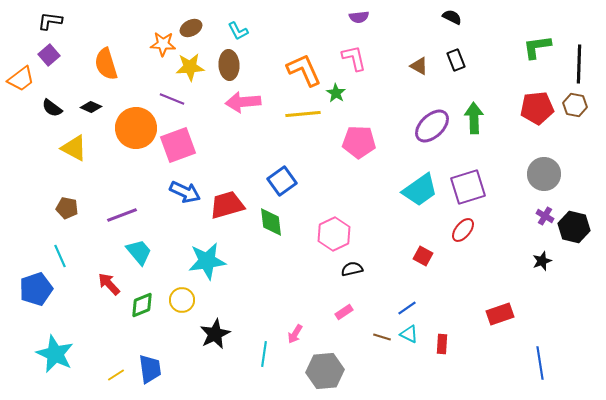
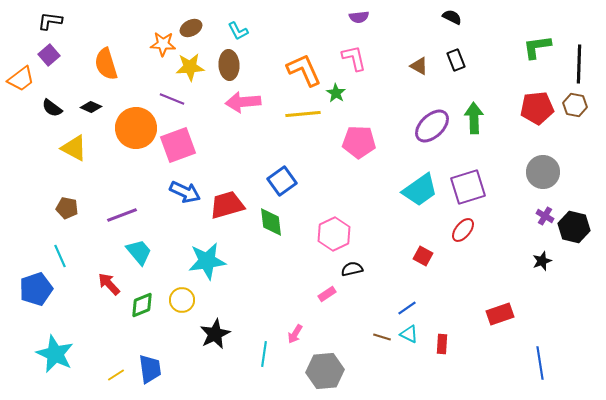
gray circle at (544, 174): moved 1 px left, 2 px up
pink rectangle at (344, 312): moved 17 px left, 18 px up
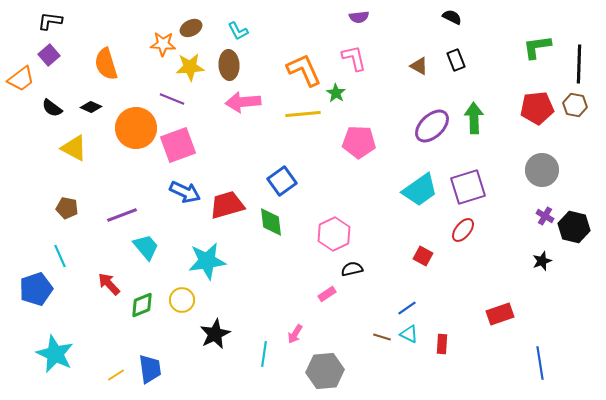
gray circle at (543, 172): moved 1 px left, 2 px up
cyan trapezoid at (139, 252): moved 7 px right, 5 px up
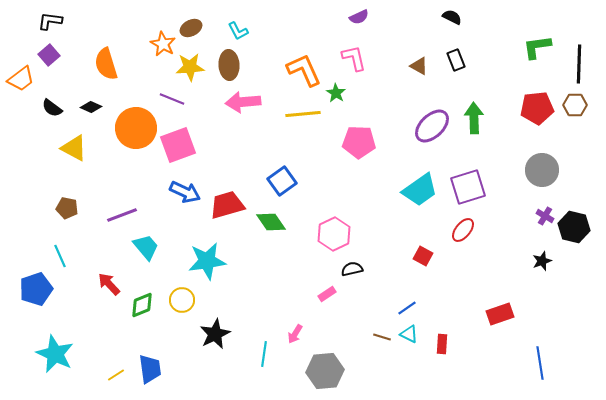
purple semicircle at (359, 17): rotated 18 degrees counterclockwise
orange star at (163, 44): rotated 25 degrees clockwise
brown hexagon at (575, 105): rotated 10 degrees counterclockwise
green diamond at (271, 222): rotated 28 degrees counterclockwise
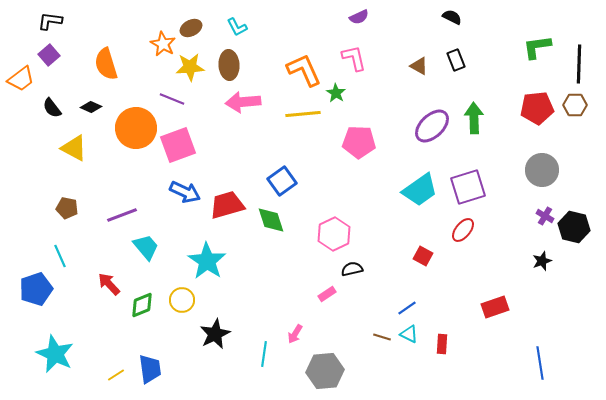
cyan L-shape at (238, 31): moved 1 px left, 4 px up
black semicircle at (52, 108): rotated 15 degrees clockwise
green diamond at (271, 222): moved 2 px up; rotated 16 degrees clockwise
cyan star at (207, 261): rotated 30 degrees counterclockwise
red rectangle at (500, 314): moved 5 px left, 7 px up
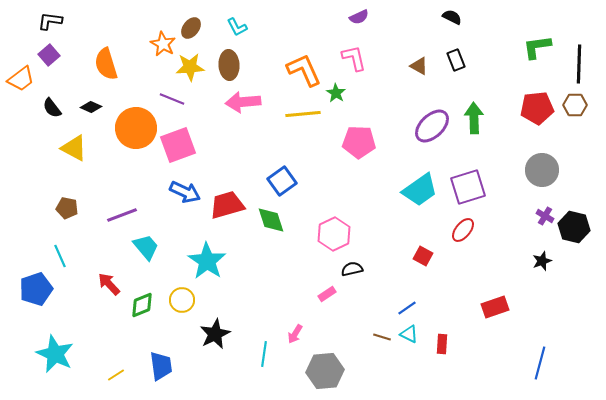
brown ellipse at (191, 28): rotated 25 degrees counterclockwise
blue line at (540, 363): rotated 24 degrees clockwise
blue trapezoid at (150, 369): moved 11 px right, 3 px up
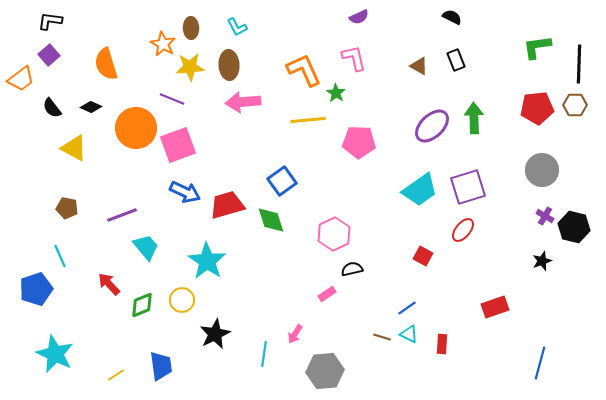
brown ellipse at (191, 28): rotated 40 degrees counterclockwise
yellow line at (303, 114): moved 5 px right, 6 px down
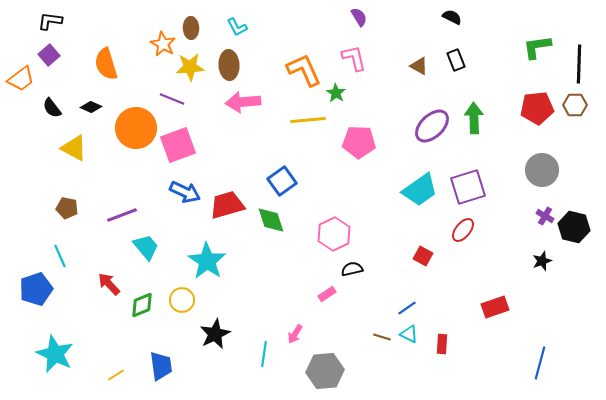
purple semicircle at (359, 17): rotated 96 degrees counterclockwise
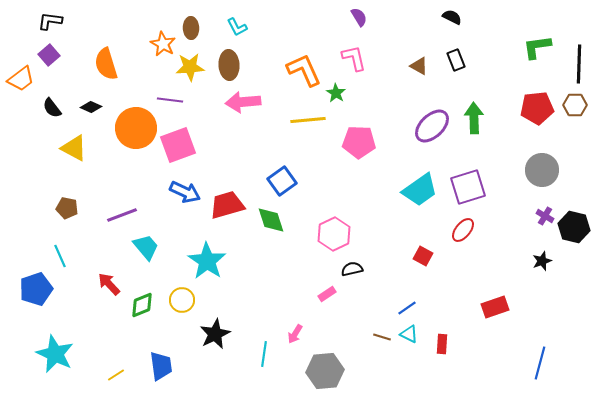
purple line at (172, 99): moved 2 px left, 1 px down; rotated 15 degrees counterclockwise
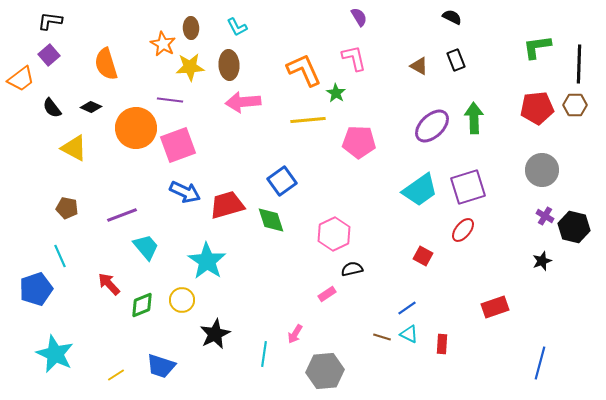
blue trapezoid at (161, 366): rotated 116 degrees clockwise
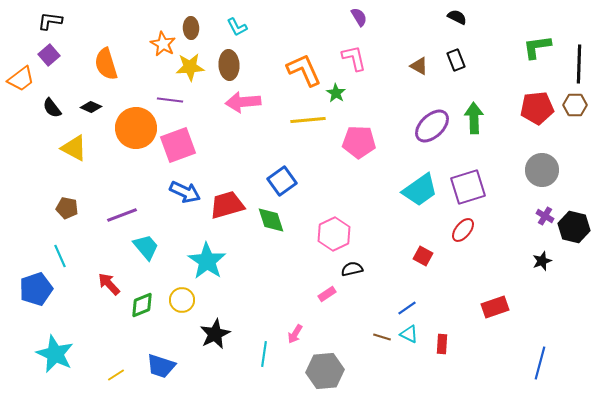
black semicircle at (452, 17): moved 5 px right
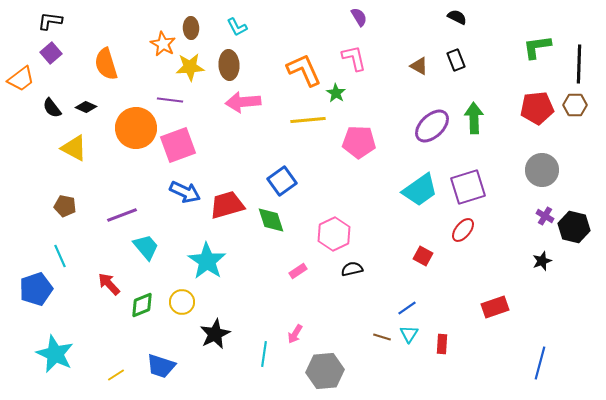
purple square at (49, 55): moved 2 px right, 2 px up
black diamond at (91, 107): moved 5 px left
brown pentagon at (67, 208): moved 2 px left, 2 px up
pink rectangle at (327, 294): moved 29 px left, 23 px up
yellow circle at (182, 300): moved 2 px down
cyan triangle at (409, 334): rotated 36 degrees clockwise
